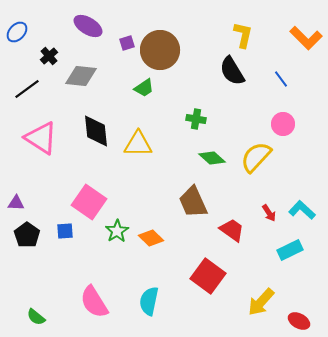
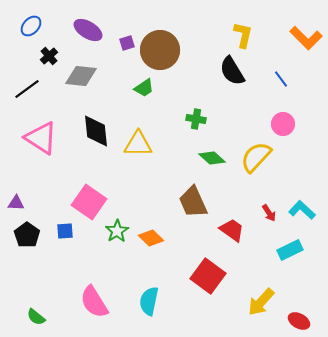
purple ellipse: moved 4 px down
blue ellipse: moved 14 px right, 6 px up
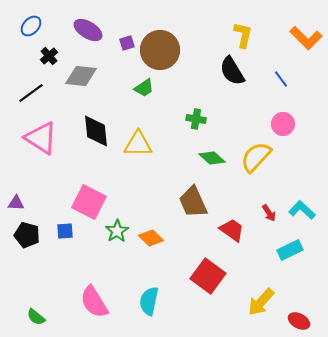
black line: moved 4 px right, 4 px down
pink square: rotated 8 degrees counterclockwise
black pentagon: rotated 20 degrees counterclockwise
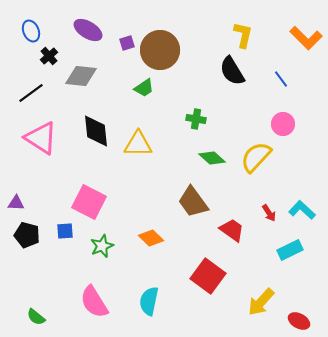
blue ellipse: moved 5 px down; rotated 65 degrees counterclockwise
brown trapezoid: rotated 12 degrees counterclockwise
green star: moved 15 px left, 15 px down; rotated 10 degrees clockwise
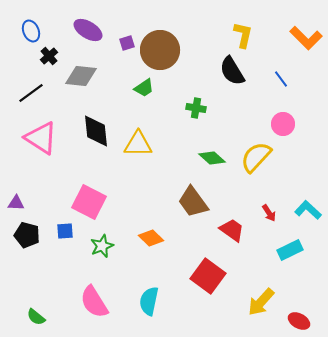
green cross: moved 11 px up
cyan L-shape: moved 6 px right
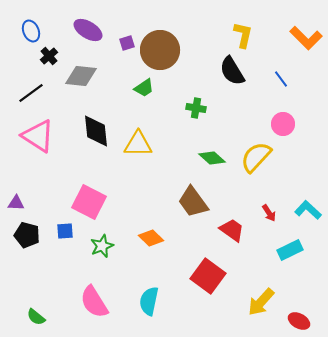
pink triangle: moved 3 px left, 2 px up
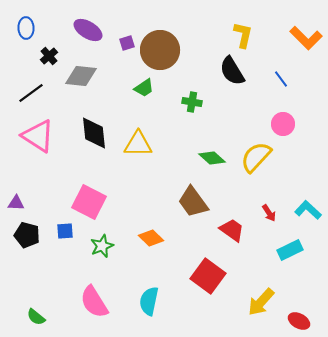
blue ellipse: moved 5 px left, 3 px up; rotated 20 degrees clockwise
green cross: moved 4 px left, 6 px up
black diamond: moved 2 px left, 2 px down
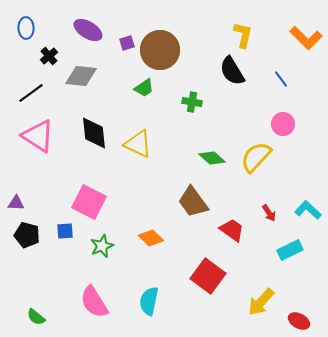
yellow triangle: rotated 24 degrees clockwise
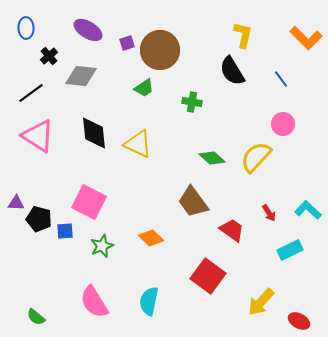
black pentagon: moved 12 px right, 16 px up
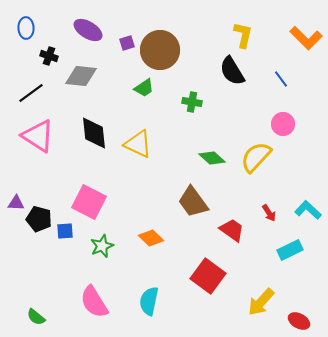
black cross: rotated 30 degrees counterclockwise
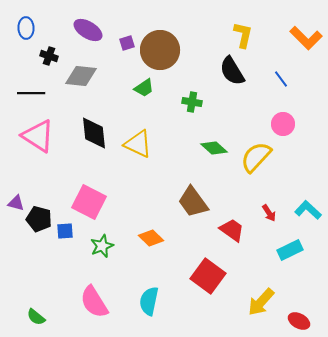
black line: rotated 36 degrees clockwise
green diamond: moved 2 px right, 10 px up
purple triangle: rotated 12 degrees clockwise
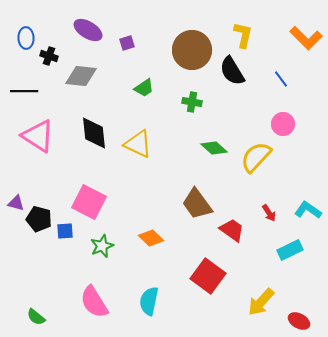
blue ellipse: moved 10 px down
brown circle: moved 32 px right
black line: moved 7 px left, 2 px up
brown trapezoid: moved 4 px right, 2 px down
cyan L-shape: rotated 8 degrees counterclockwise
